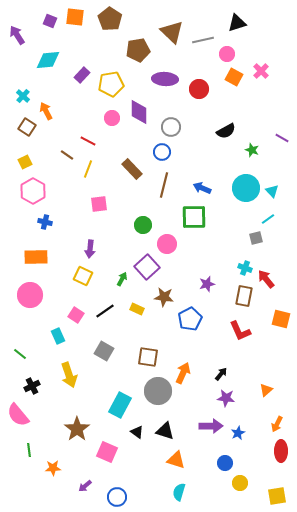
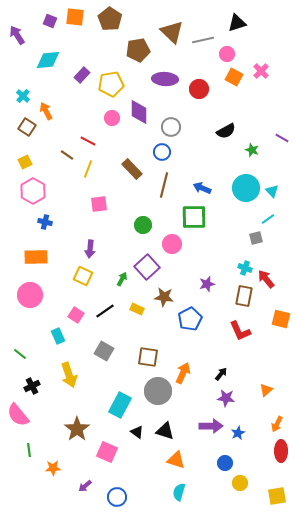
pink circle at (167, 244): moved 5 px right
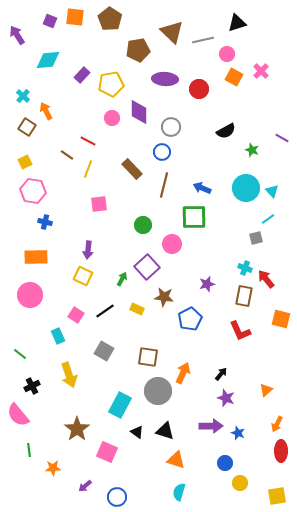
pink hexagon at (33, 191): rotated 20 degrees counterclockwise
purple arrow at (90, 249): moved 2 px left, 1 px down
purple star at (226, 398): rotated 12 degrees clockwise
blue star at (238, 433): rotated 24 degrees counterclockwise
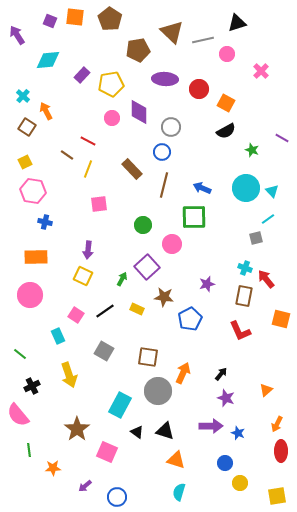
orange square at (234, 77): moved 8 px left, 26 px down
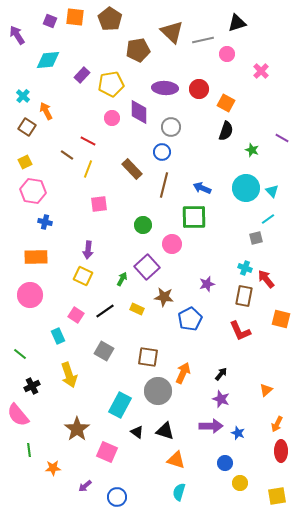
purple ellipse at (165, 79): moved 9 px down
black semicircle at (226, 131): rotated 42 degrees counterclockwise
purple star at (226, 398): moved 5 px left, 1 px down
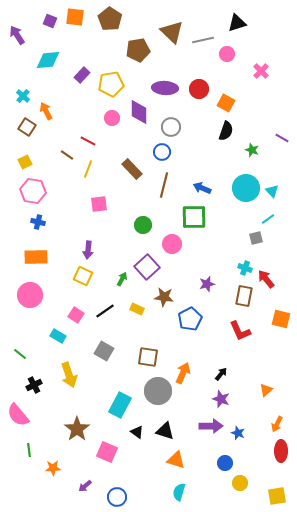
blue cross at (45, 222): moved 7 px left
cyan rectangle at (58, 336): rotated 35 degrees counterclockwise
black cross at (32, 386): moved 2 px right, 1 px up
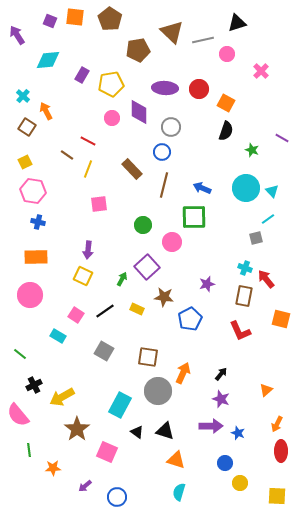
purple rectangle at (82, 75): rotated 14 degrees counterclockwise
pink circle at (172, 244): moved 2 px up
yellow arrow at (69, 375): moved 7 px left, 22 px down; rotated 80 degrees clockwise
yellow square at (277, 496): rotated 12 degrees clockwise
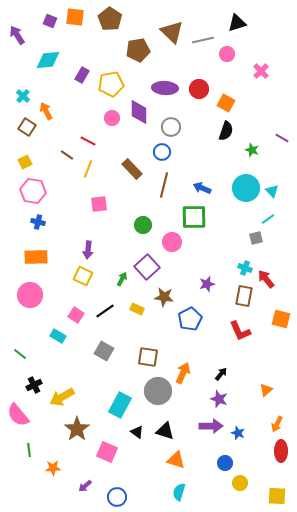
purple star at (221, 399): moved 2 px left
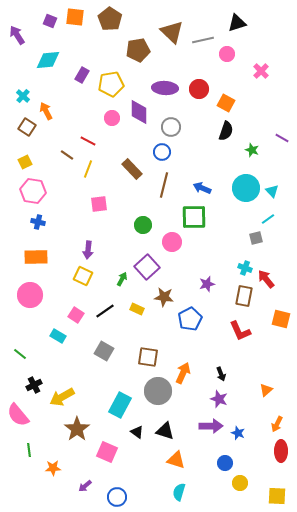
black arrow at (221, 374): rotated 120 degrees clockwise
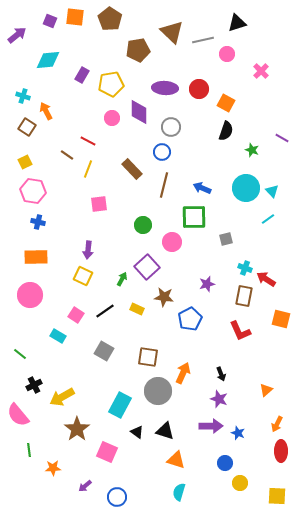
purple arrow at (17, 35): rotated 84 degrees clockwise
cyan cross at (23, 96): rotated 24 degrees counterclockwise
gray square at (256, 238): moved 30 px left, 1 px down
red arrow at (266, 279): rotated 18 degrees counterclockwise
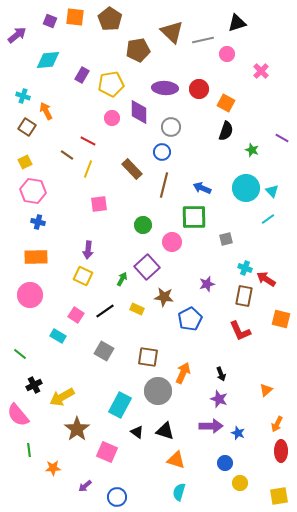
yellow square at (277, 496): moved 2 px right; rotated 12 degrees counterclockwise
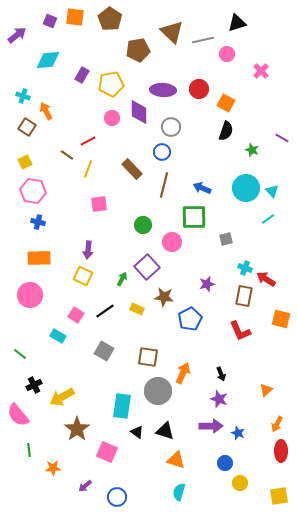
purple ellipse at (165, 88): moved 2 px left, 2 px down
red line at (88, 141): rotated 56 degrees counterclockwise
orange rectangle at (36, 257): moved 3 px right, 1 px down
cyan rectangle at (120, 405): moved 2 px right, 1 px down; rotated 20 degrees counterclockwise
